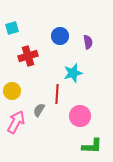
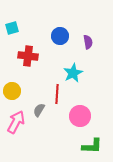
red cross: rotated 24 degrees clockwise
cyan star: rotated 12 degrees counterclockwise
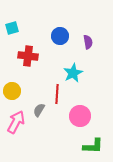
green L-shape: moved 1 px right
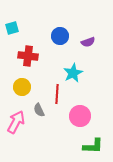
purple semicircle: rotated 80 degrees clockwise
yellow circle: moved 10 px right, 4 px up
gray semicircle: rotated 56 degrees counterclockwise
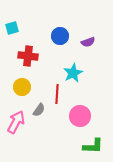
gray semicircle: rotated 120 degrees counterclockwise
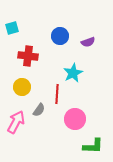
pink circle: moved 5 px left, 3 px down
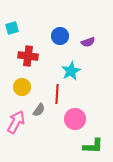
cyan star: moved 2 px left, 2 px up
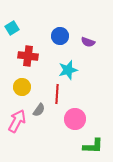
cyan square: rotated 16 degrees counterclockwise
purple semicircle: rotated 40 degrees clockwise
cyan star: moved 3 px left, 1 px up; rotated 12 degrees clockwise
pink arrow: moved 1 px right, 1 px up
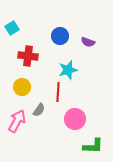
red line: moved 1 px right, 2 px up
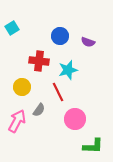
red cross: moved 11 px right, 5 px down
red line: rotated 30 degrees counterclockwise
